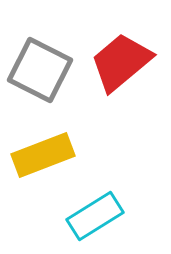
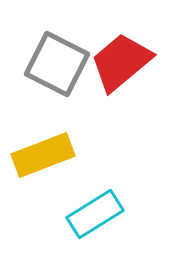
gray square: moved 17 px right, 6 px up
cyan rectangle: moved 2 px up
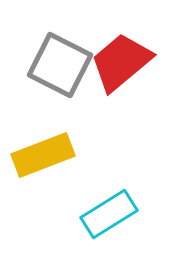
gray square: moved 3 px right, 1 px down
cyan rectangle: moved 14 px right
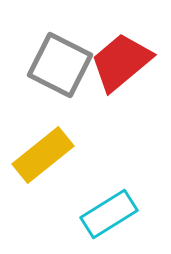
yellow rectangle: rotated 18 degrees counterclockwise
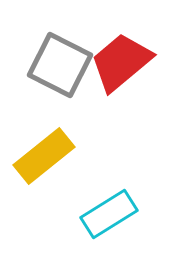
yellow rectangle: moved 1 px right, 1 px down
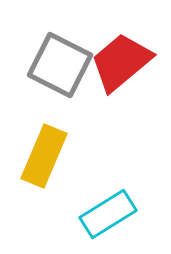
yellow rectangle: rotated 28 degrees counterclockwise
cyan rectangle: moved 1 px left
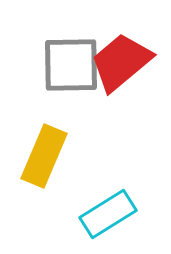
gray square: moved 11 px right; rotated 28 degrees counterclockwise
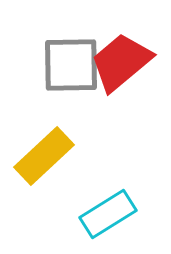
yellow rectangle: rotated 24 degrees clockwise
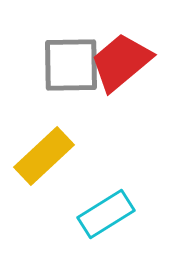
cyan rectangle: moved 2 px left
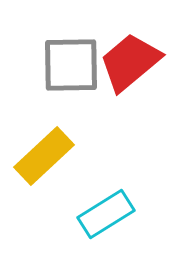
red trapezoid: moved 9 px right
